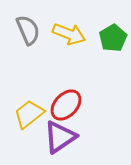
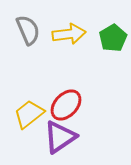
yellow arrow: rotated 28 degrees counterclockwise
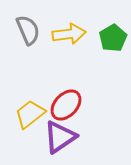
yellow trapezoid: moved 1 px right
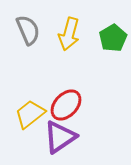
yellow arrow: rotated 112 degrees clockwise
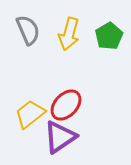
green pentagon: moved 4 px left, 2 px up
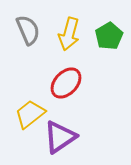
red ellipse: moved 22 px up
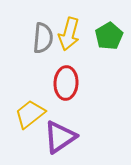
gray semicircle: moved 15 px right, 8 px down; rotated 28 degrees clockwise
red ellipse: rotated 40 degrees counterclockwise
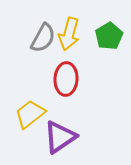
gray semicircle: rotated 24 degrees clockwise
red ellipse: moved 4 px up
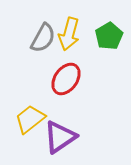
red ellipse: rotated 32 degrees clockwise
yellow trapezoid: moved 5 px down
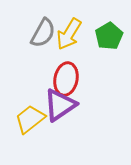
yellow arrow: rotated 16 degrees clockwise
gray semicircle: moved 5 px up
red ellipse: rotated 24 degrees counterclockwise
purple triangle: moved 32 px up
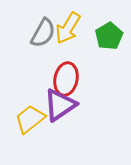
yellow arrow: moved 1 px left, 6 px up
